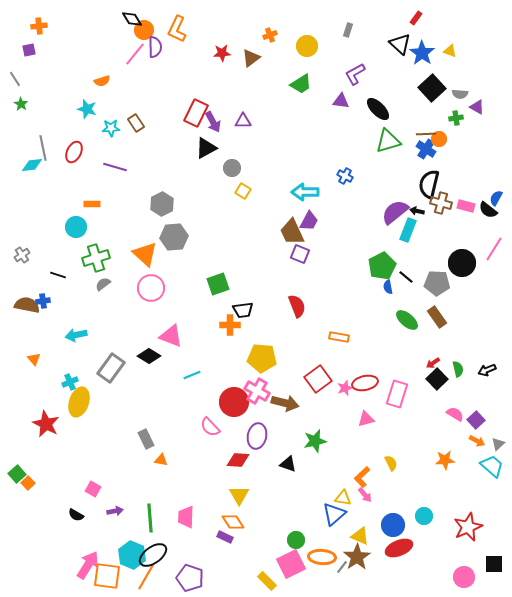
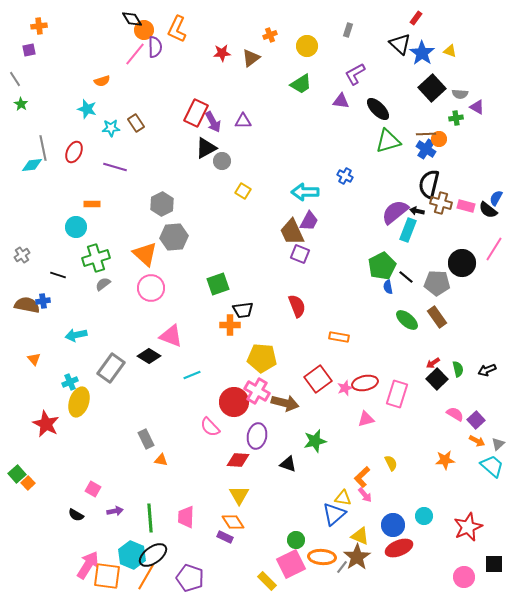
gray circle at (232, 168): moved 10 px left, 7 px up
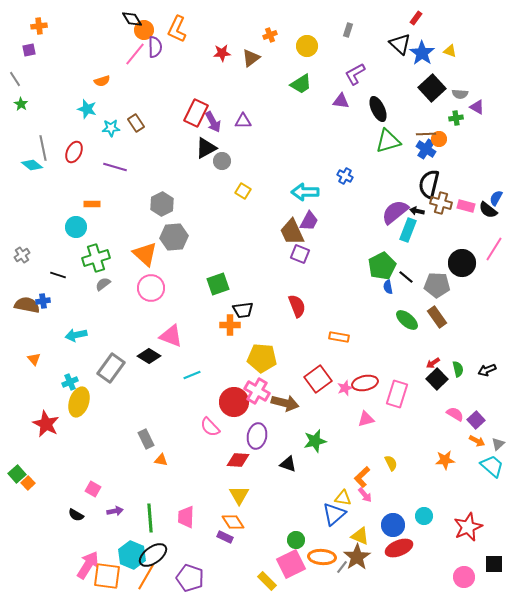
black ellipse at (378, 109): rotated 20 degrees clockwise
cyan diamond at (32, 165): rotated 45 degrees clockwise
gray pentagon at (437, 283): moved 2 px down
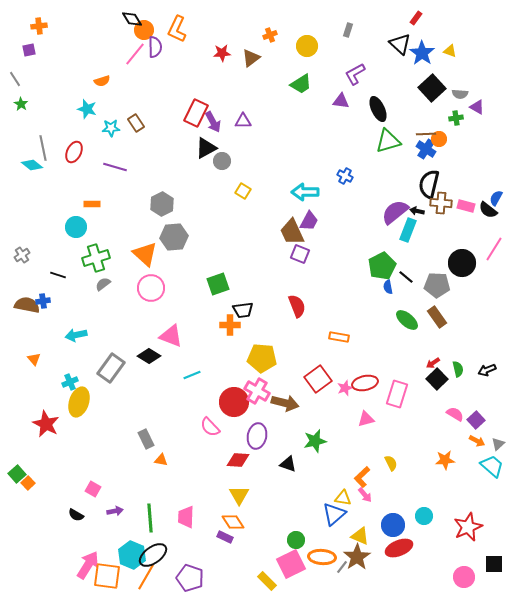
brown cross at (441, 203): rotated 10 degrees counterclockwise
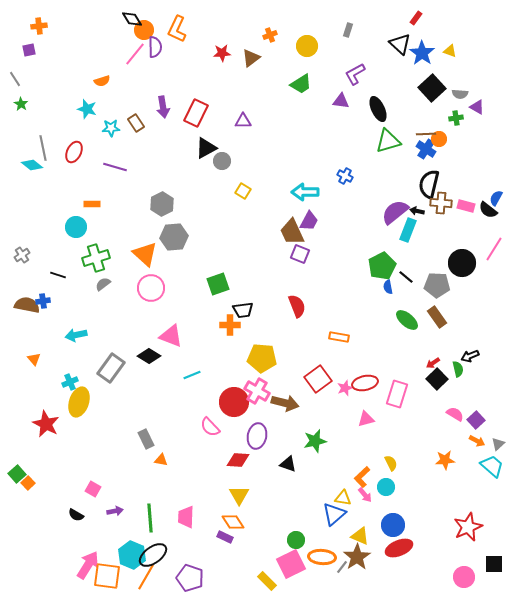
purple arrow at (213, 122): moved 50 px left, 15 px up; rotated 20 degrees clockwise
black arrow at (487, 370): moved 17 px left, 14 px up
cyan circle at (424, 516): moved 38 px left, 29 px up
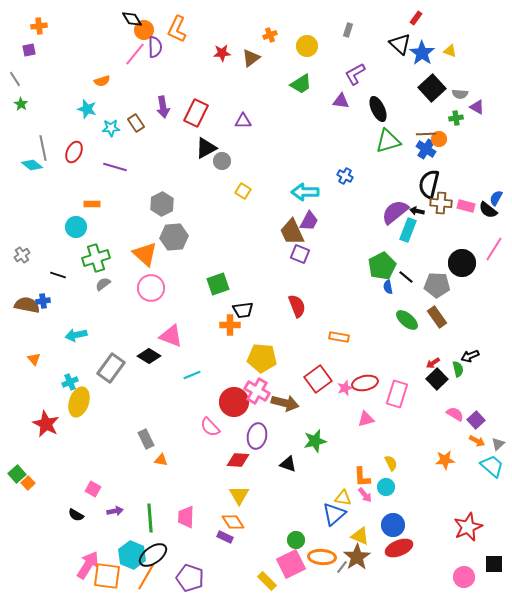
orange L-shape at (362, 477): rotated 50 degrees counterclockwise
